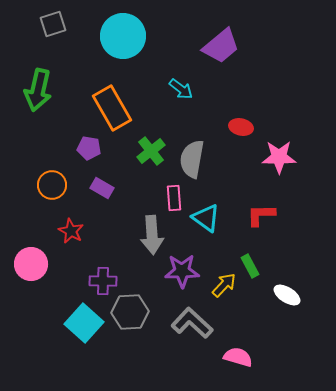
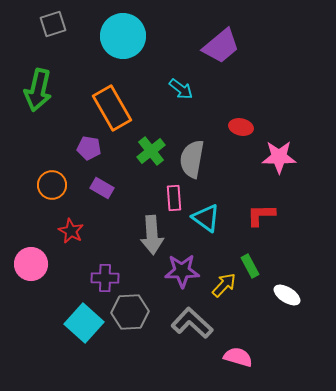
purple cross: moved 2 px right, 3 px up
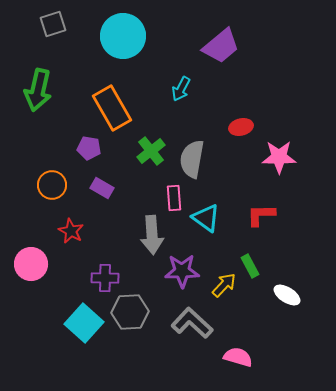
cyan arrow: rotated 80 degrees clockwise
red ellipse: rotated 25 degrees counterclockwise
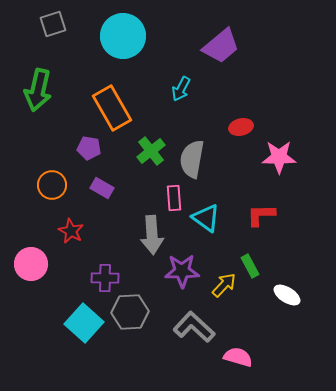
gray L-shape: moved 2 px right, 4 px down
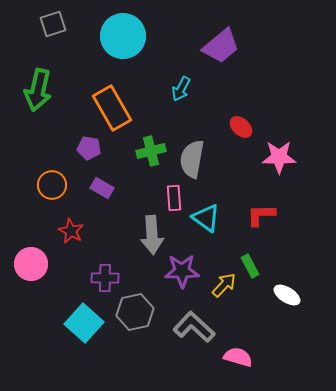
red ellipse: rotated 55 degrees clockwise
green cross: rotated 24 degrees clockwise
gray hexagon: moved 5 px right; rotated 9 degrees counterclockwise
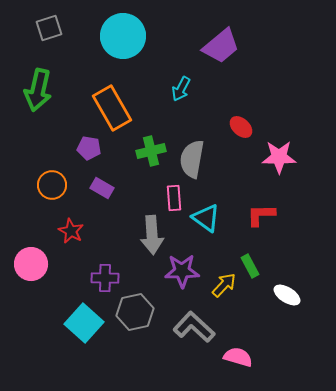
gray square: moved 4 px left, 4 px down
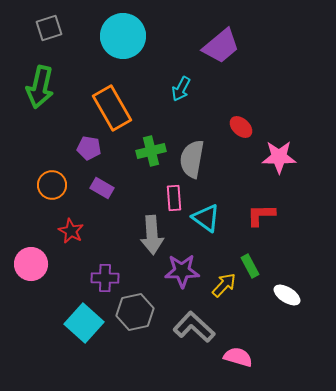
green arrow: moved 2 px right, 3 px up
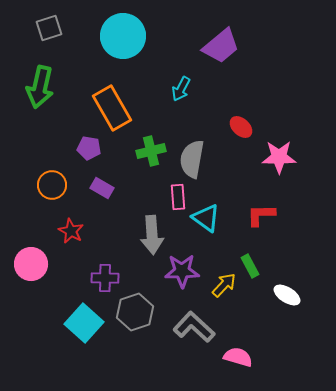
pink rectangle: moved 4 px right, 1 px up
gray hexagon: rotated 6 degrees counterclockwise
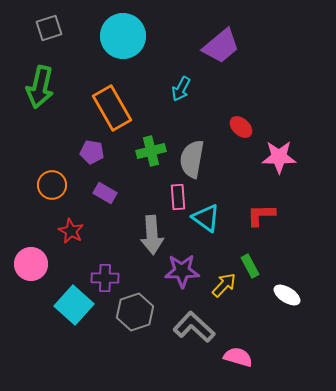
purple pentagon: moved 3 px right, 4 px down
purple rectangle: moved 3 px right, 5 px down
cyan square: moved 10 px left, 18 px up
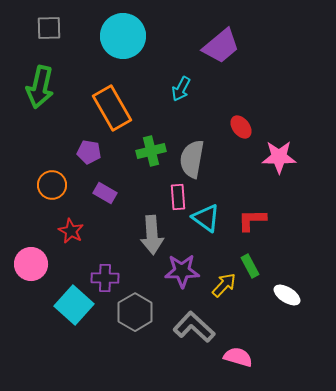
gray square: rotated 16 degrees clockwise
red ellipse: rotated 10 degrees clockwise
purple pentagon: moved 3 px left
red L-shape: moved 9 px left, 5 px down
gray hexagon: rotated 12 degrees counterclockwise
